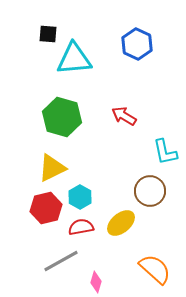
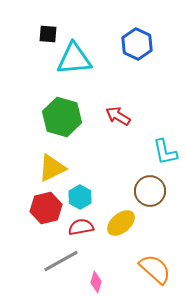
red arrow: moved 6 px left
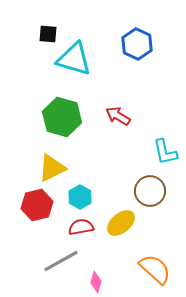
cyan triangle: rotated 21 degrees clockwise
red hexagon: moved 9 px left, 3 px up
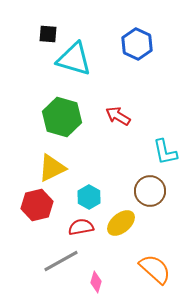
cyan hexagon: moved 9 px right
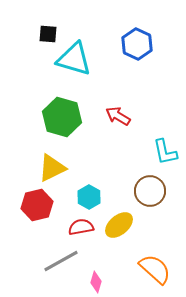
yellow ellipse: moved 2 px left, 2 px down
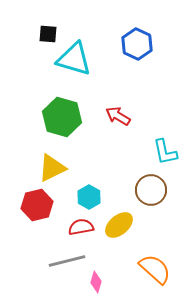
brown circle: moved 1 px right, 1 px up
gray line: moved 6 px right; rotated 15 degrees clockwise
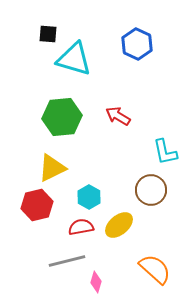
green hexagon: rotated 21 degrees counterclockwise
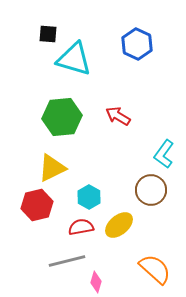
cyan L-shape: moved 1 px left, 2 px down; rotated 48 degrees clockwise
